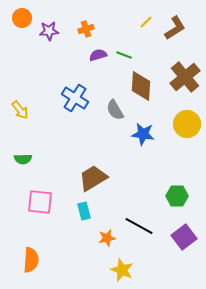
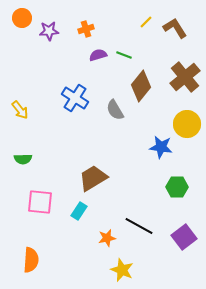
brown L-shape: rotated 90 degrees counterclockwise
brown diamond: rotated 36 degrees clockwise
blue star: moved 18 px right, 13 px down
green hexagon: moved 9 px up
cyan rectangle: moved 5 px left; rotated 48 degrees clockwise
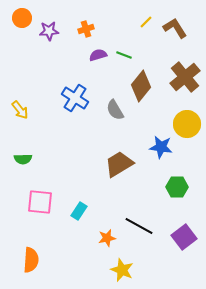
brown trapezoid: moved 26 px right, 14 px up
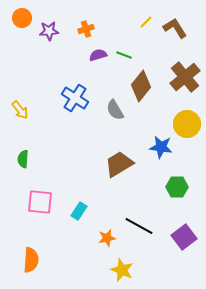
green semicircle: rotated 96 degrees clockwise
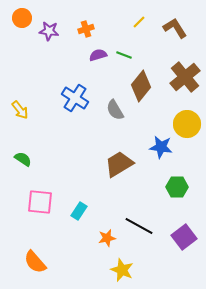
yellow line: moved 7 px left
purple star: rotated 12 degrees clockwise
green semicircle: rotated 120 degrees clockwise
orange semicircle: moved 4 px right, 2 px down; rotated 135 degrees clockwise
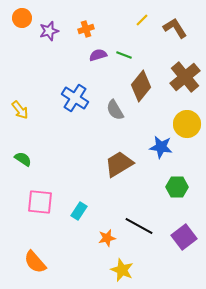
yellow line: moved 3 px right, 2 px up
purple star: rotated 24 degrees counterclockwise
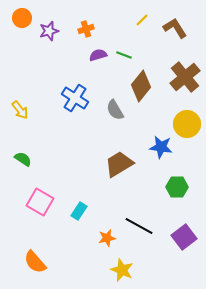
pink square: rotated 24 degrees clockwise
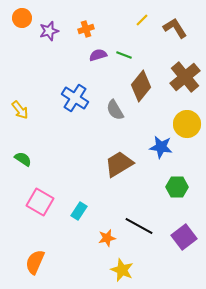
orange semicircle: rotated 65 degrees clockwise
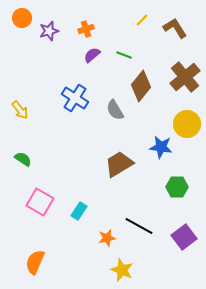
purple semicircle: moved 6 px left; rotated 24 degrees counterclockwise
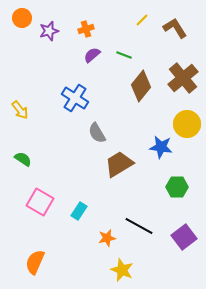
brown cross: moved 2 px left, 1 px down
gray semicircle: moved 18 px left, 23 px down
